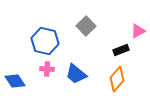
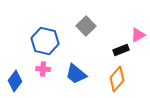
pink triangle: moved 4 px down
pink cross: moved 4 px left
blue diamond: rotated 70 degrees clockwise
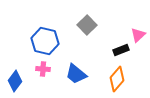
gray square: moved 1 px right, 1 px up
pink triangle: rotated 14 degrees counterclockwise
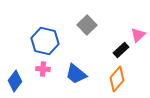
black rectangle: rotated 21 degrees counterclockwise
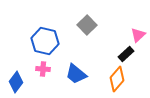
black rectangle: moved 5 px right, 4 px down
blue diamond: moved 1 px right, 1 px down
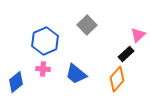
blue hexagon: rotated 24 degrees clockwise
blue diamond: rotated 15 degrees clockwise
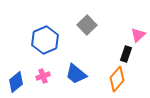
blue hexagon: moved 1 px up
black rectangle: rotated 28 degrees counterclockwise
pink cross: moved 7 px down; rotated 24 degrees counterclockwise
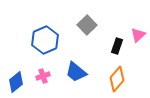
black rectangle: moved 9 px left, 8 px up
blue trapezoid: moved 2 px up
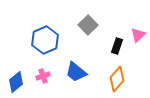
gray square: moved 1 px right
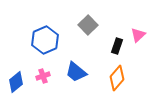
orange diamond: moved 1 px up
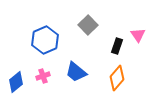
pink triangle: rotated 21 degrees counterclockwise
